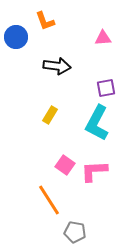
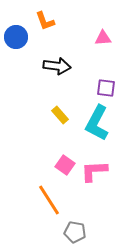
purple square: rotated 18 degrees clockwise
yellow rectangle: moved 10 px right; rotated 72 degrees counterclockwise
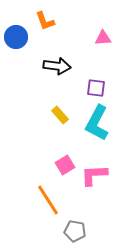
purple square: moved 10 px left
pink square: rotated 24 degrees clockwise
pink L-shape: moved 4 px down
orange line: moved 1 px left
gray pentagon: moved 1 px up
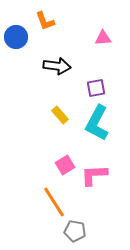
purple square: rotated 18 degrees counterclockwise
orange line: moved 6 px right, 2 px down
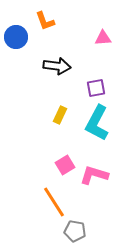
yellow rectangle: rotated 66 degrees clockwise
pink L-shape: rotated 20 degrees clockwise
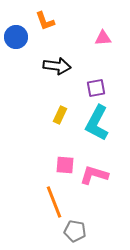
pink square: rotated 36 degrees clockwise
orange line: rotated 12 degrees clockwise
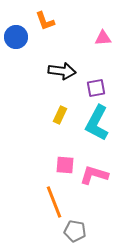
black arrow: moved 5 px right, 5 px down
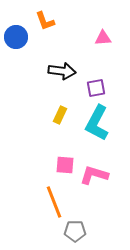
gray pentagon: rotated 10 degrees counterclockwise
